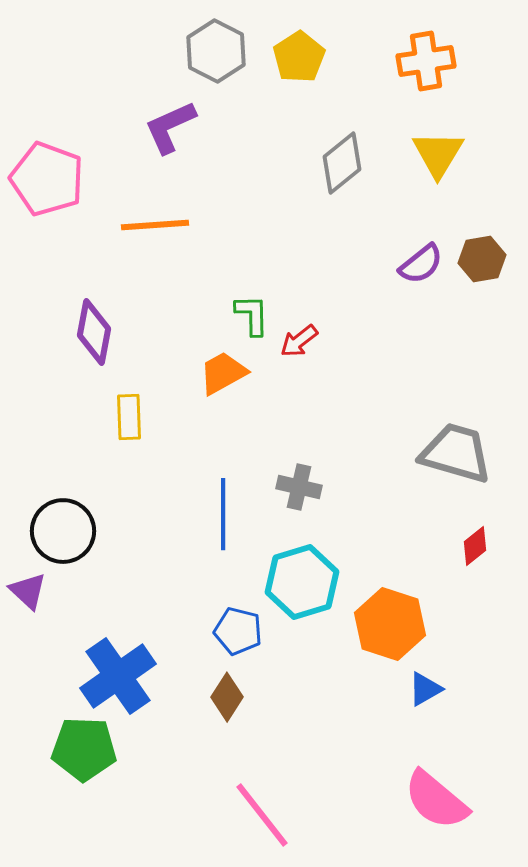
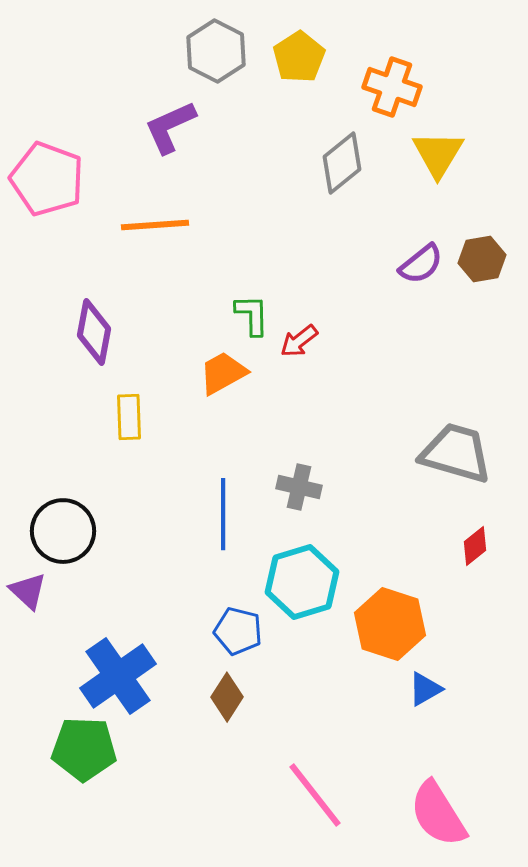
orange cross: moved 34 px left, 26 px down; rotated 28 degrees clockwise
pink semicircle: moved 2 px right, 14 px down; rotated 18 degrees clockwise
pink line: moved 53 px right, 20 px up
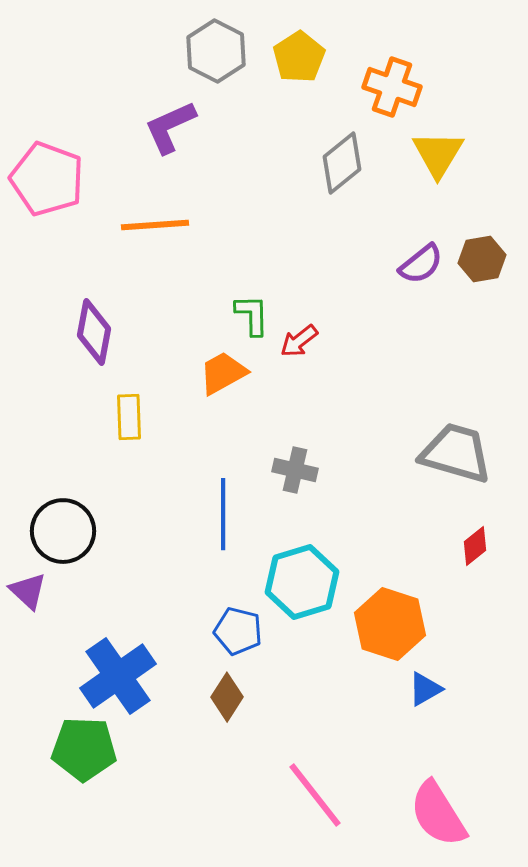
gray cross: moved 4 px left, 17 px up
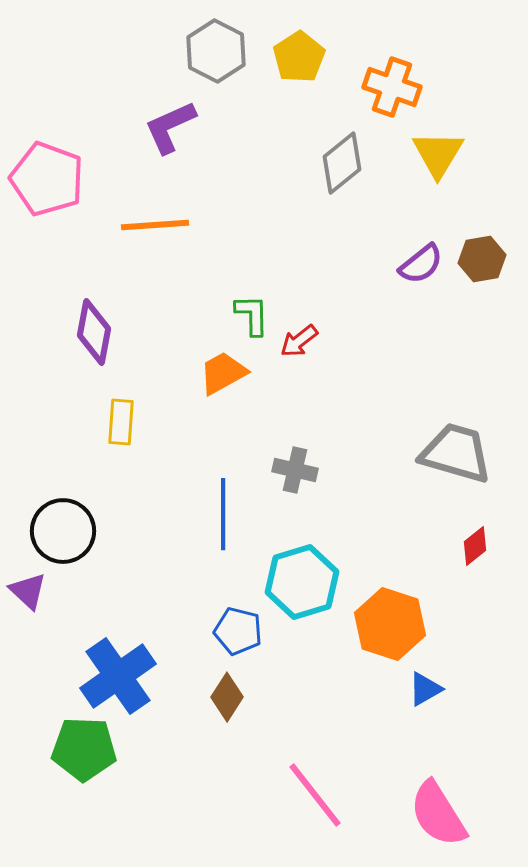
yellow rectangle: moved 8 px left, 5 px down; rotated 6 degrees clockwise
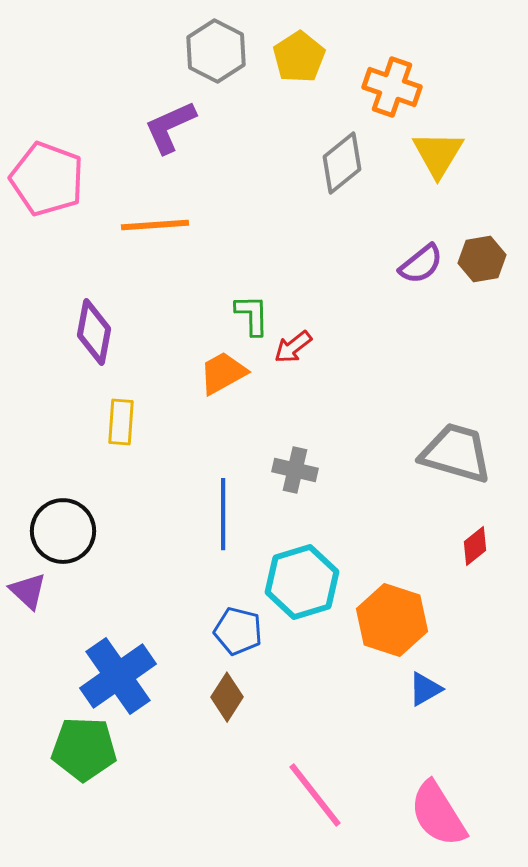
red arrow: moved 6 px left, 6 px down
orange hexagon: moved 2 px right, 4 px up
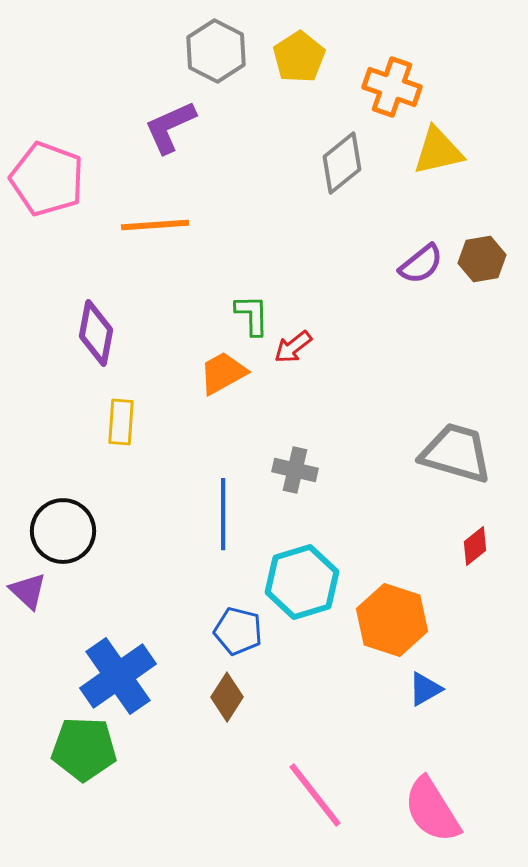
yellow triangle: moved 3 px up; rotated 46 degrees clockwise
purple diamond: moved 2 px right, 1 px down
pink semicircle: moved 6 px left, 4 px up
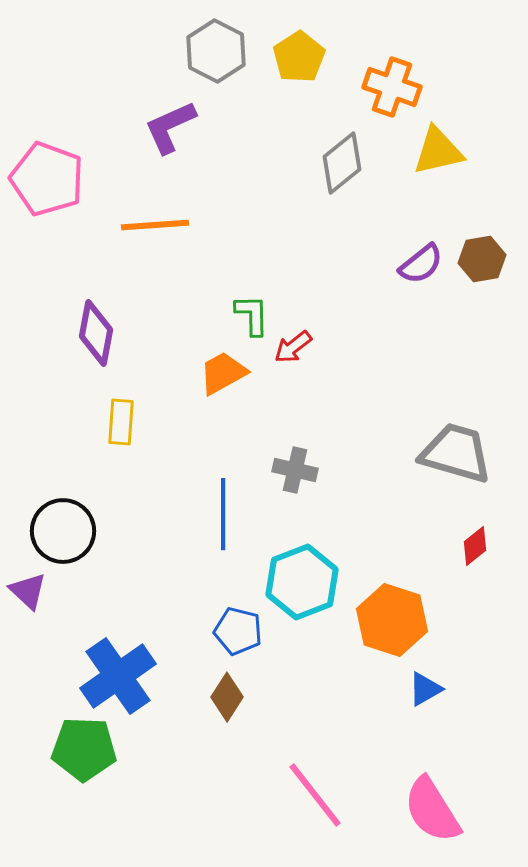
cyan hexagon: rotated 4 degrees counterclockwise
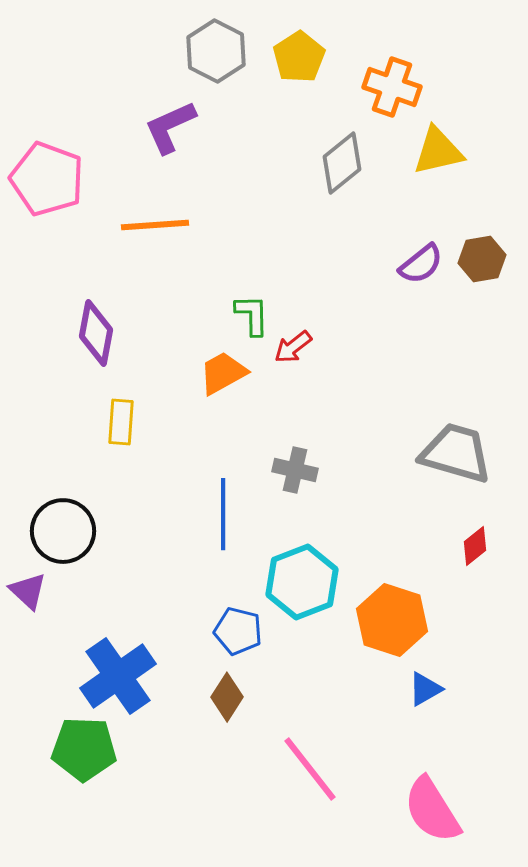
pink line: moved 5 px left, 26 px up
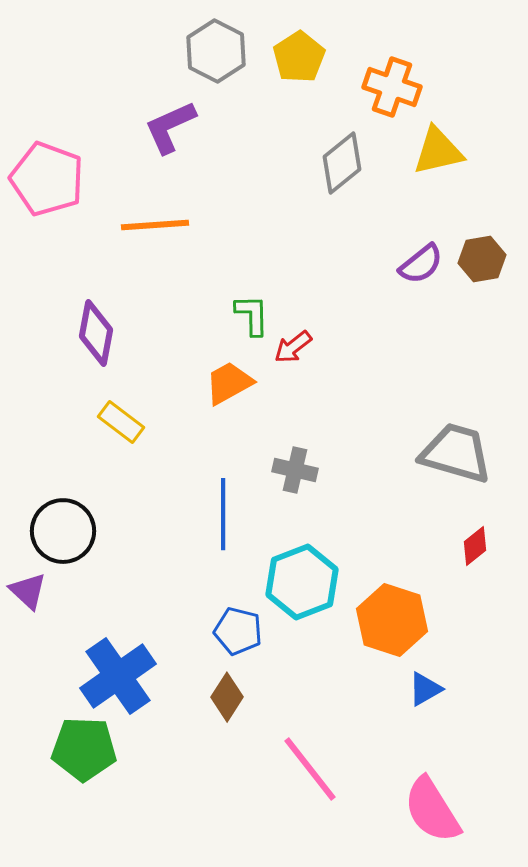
orange trapezoid: moved 6 px right, 10 px down
yellow rectangle: rotated 57 degrees counterclockwise
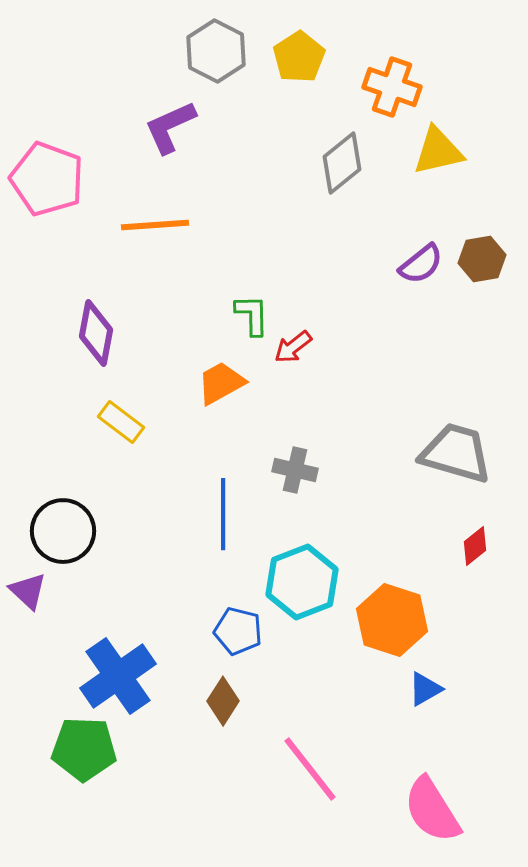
orange trapezoid: moved 8 px left
brown diamond: moved 4 px left, 4 px down
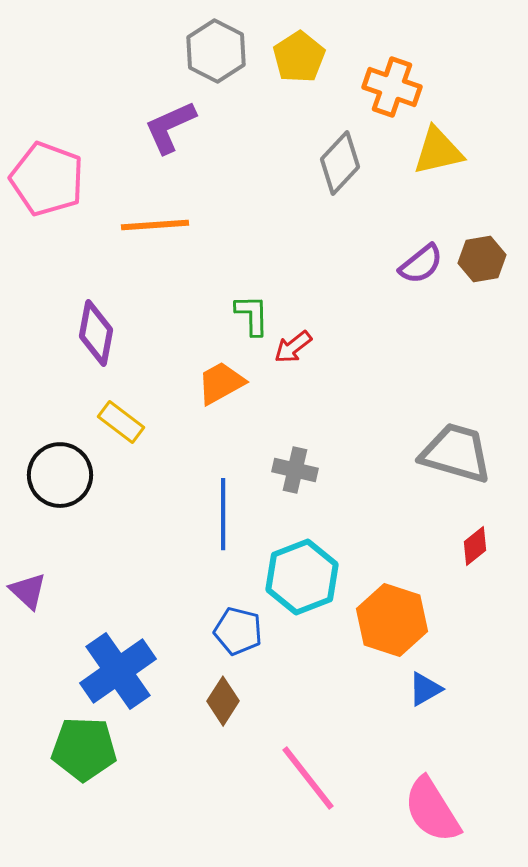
gray diamond: moved 2 px left; rotated 8 degrees counterclockwise
black circle: moved 3 px left, 56 px up
cyan hexagon: moved 5 px up
blue cross: moved 5 px up
pink line: moved 2 px left, 9 px down
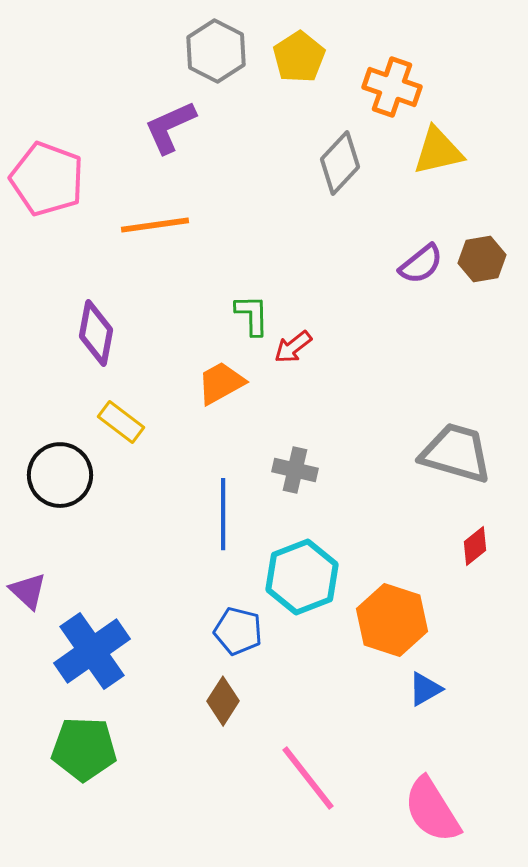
orange line: rotated 4 degrees counterclockwise
blue cross: moved 26 px left, 20 px up
